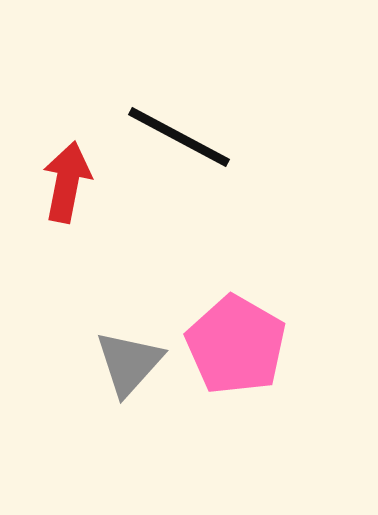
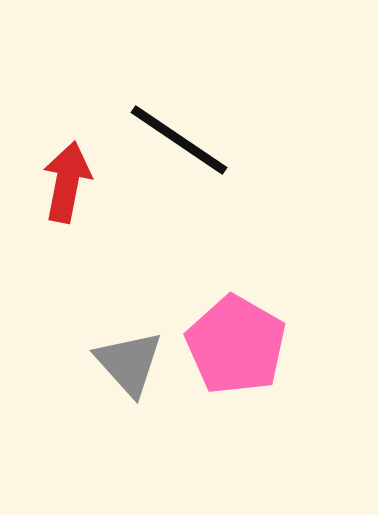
black line: moved 3 px down; rotated 6 degrees clockwise
gray triangle: rotated 24 degrees counterclockwise
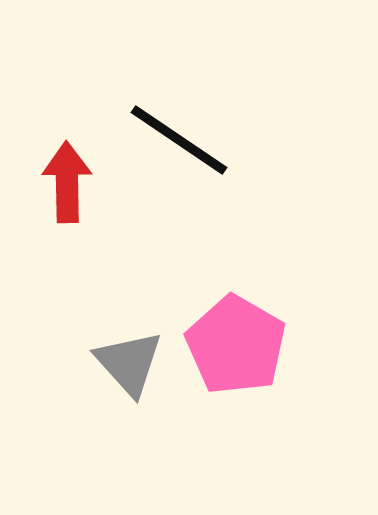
red arrow: rotated 12 degrees counterclockwise
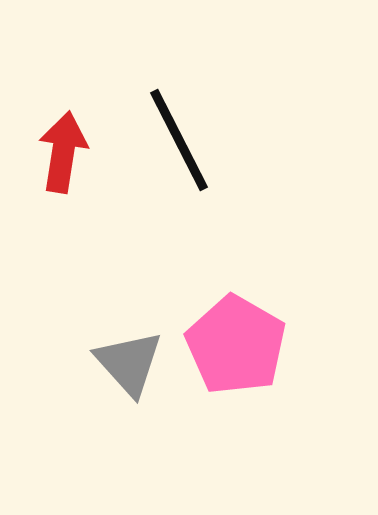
black line: rotated 29 degrees clockwise
red arrow: moved 4 px left, 30 px up; rotated 10 degrees clockwise
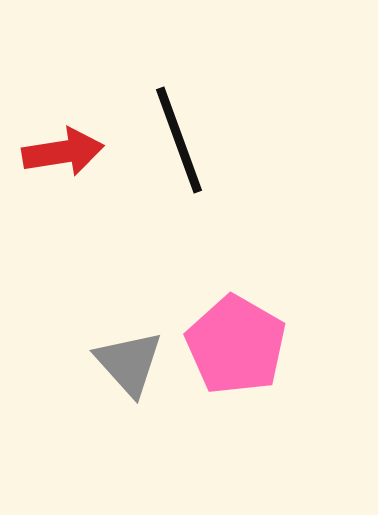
black line: rotated 7 degrees clockwise
red arrow: rotated 72 degrees clockwise
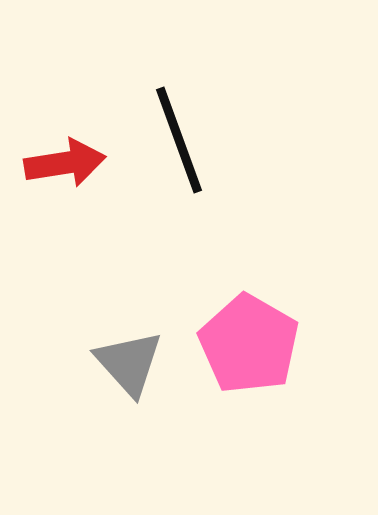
red arrow: moved 2 px right, 11 px down
pink pentagon: moved 13 px right, 1 px up
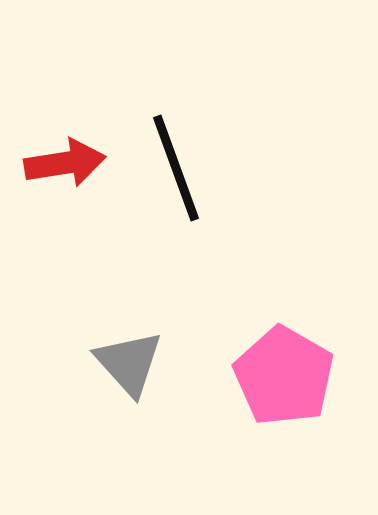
black line: moved 3 px left, 28 px down
pink pentagon: moved 35 px right, 32 px down
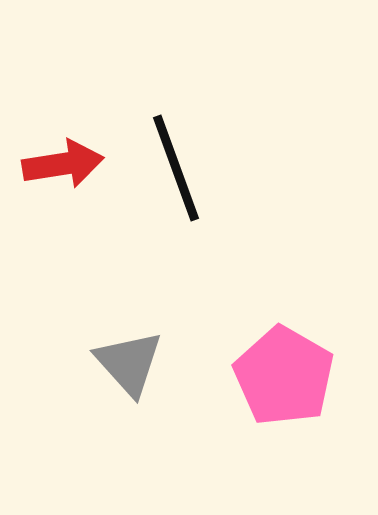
red arrow: moved 2 px left, 1 px down
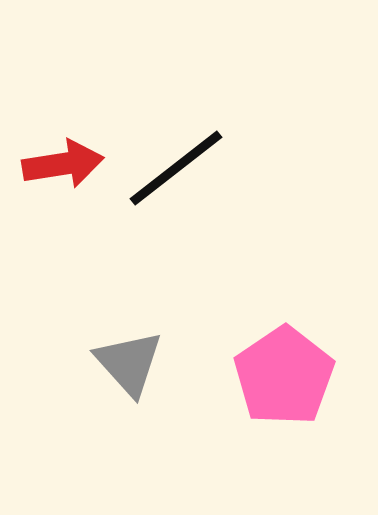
black line: rotated 72 degrees clockwise
pink pentagon: rotated 8 degrees clockwise
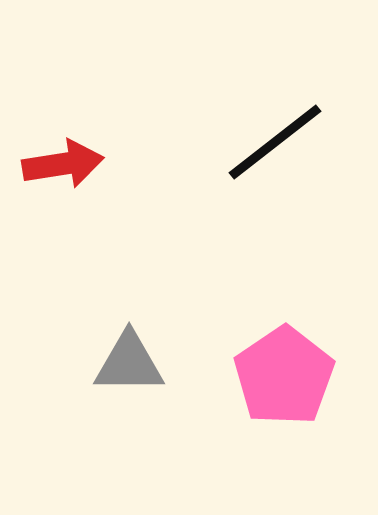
black line: moved 99 px right, 26 px up
gray triangle: rotated 48 degrees counterclockwise
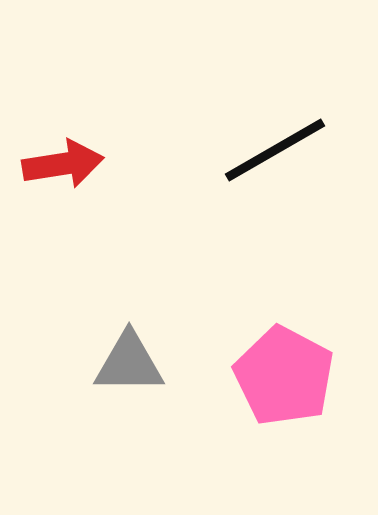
black line: moved 8 px down; rotated 8 degrees clockwise
pink pentagon: rotated 10 degrees counterclockwise
